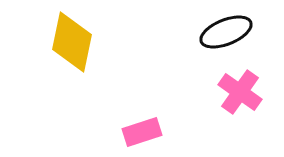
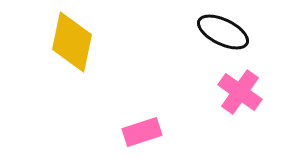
black ellipse: moved 3 px left; rotated 48 degrees clockwise
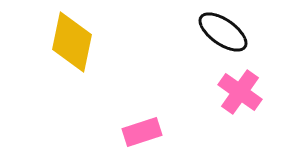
black ellipse: rotated 9 degrees clockwise
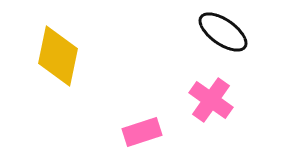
yellow diamond: moved 14 px left, 14 px down
pink cross: moved 29 px left, 8 px down
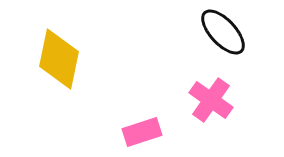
black ellipse: rotated 12 degrees clockwise
yellow diamond: moved 1 px right, 3 px down
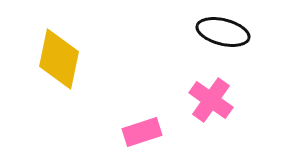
black ellipse: rotated 33 degrees counterclockwise
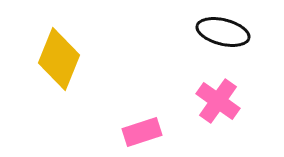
yellow diamond: rotated 10 degrees clockwise
pink cross: moved 7 px right, 1 px down
